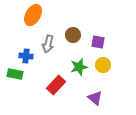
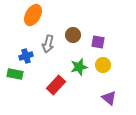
blue cross: rotated 24 degrees counterclockwise
purple triangle: moved 14 px right
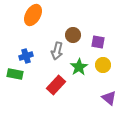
gray arrow: moved 9 px right, 7 px down
green star: rotated 18 degrees counterclockwise
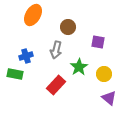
brown circle: moved 5 px left, 8 px up
gray arrow: moved 1 px left, 1 px up
yellow circle: moved 1 px right, 9 px down
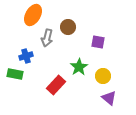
gray arrow: moved 9 px left, 12 px up
yellow circle: moved 1 px left, 2 px down
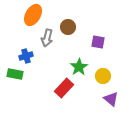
red rectangle: moved 8 px right, 3 px down
purple triangle: moved 2 px right, 1 px down
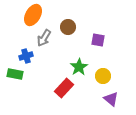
gray arrow: moved 3 px left; rotated 18 degrees clockwise
purple square: moved 2 px up
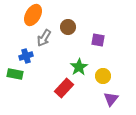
purple triangle: rotated 28 degrees clockwise
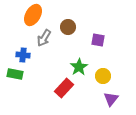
blue cross: moved 3 px left, 1 px up; rotated 24 degrees clockwise
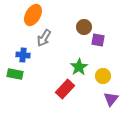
brown circle: moved 16 px right
red rectangle: moved 1 px right, 1 px down
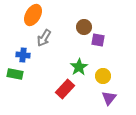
purple triangle: moved 2 px left, 1 px up
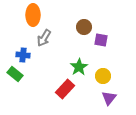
orange ellipse: rotated 30 degrees counterclockwise
purple square: moved 3 px right
green rectangle: rotated 28 degrees clockwise
